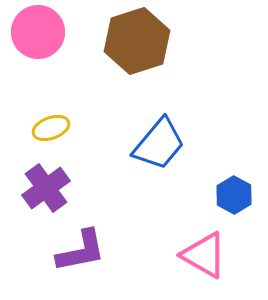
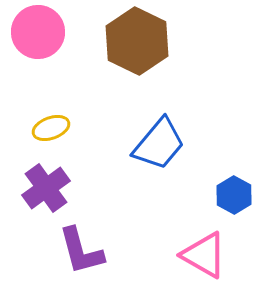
brown hexagon: rotated 16 degrees counterclockwise
purple L-shape: rotated 86 degrees clockwise
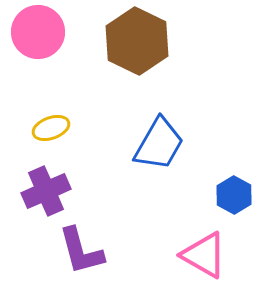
blue trapezoid: rotated 10 degrees counterclockwise
purple cross: moved 3 px down; rotated 12 degrees clockwise
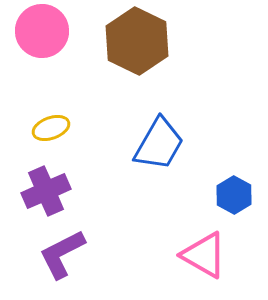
pink circle: moved 4 px right, 1 px up
purple L-shape: moved 19 px left, 3 px down; rotated 78 degrees clockwise
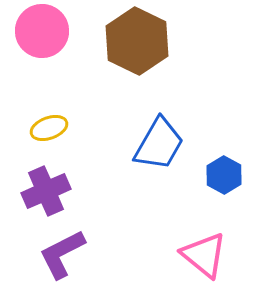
yellow ellipse: moved 2 px left
blue hexagon: moved 10 px left, 20 px up
pink triangle: rotated 9 degrees clockwise
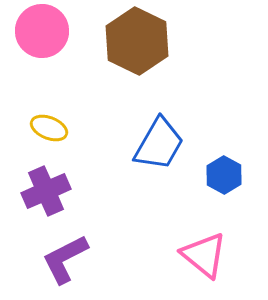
yellow ellipse: rotated 42 degrees clockwise
purple L-shape: moved 3 px right, 5 px down
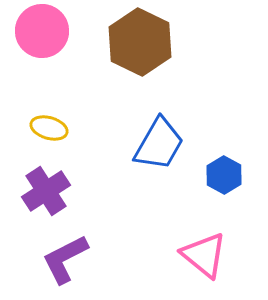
brown hexagon: moved 3 px right, 1 px down
yellow ellipse: rotated 6 degrees counterclockwise
purple cross: rotated 9 degrees counterclockwise
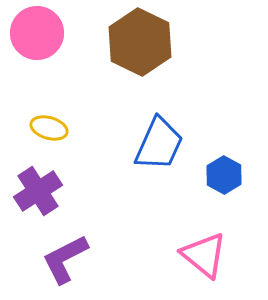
pink circle: moved 5 px left, 2 px down
blue trapezoid: rotated 6 degrees counterclockwise
purple cross: moved 8 px left
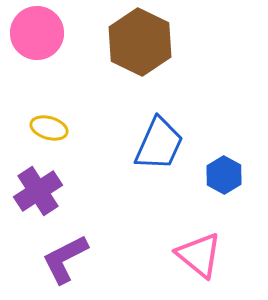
pink triangle: moved 5 px left
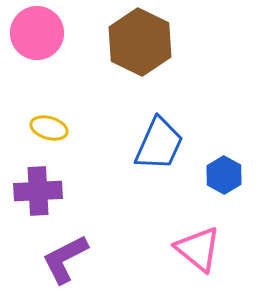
purple cross: rotated 30 degrees clockwise
pink triangle: moved 1 px left, 6 px up
